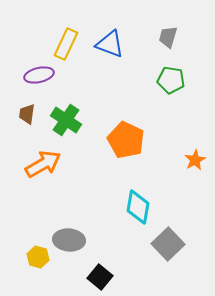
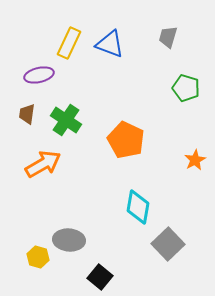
yellow rectangle: moved 3 px right, 1 px up
green pentagon: moved 15 px right, 8 px down; rotated 8 degrees clockwise
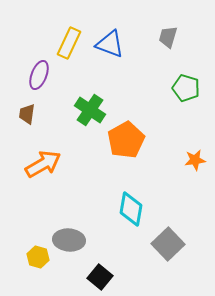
purple ellipse: rotated 56 degrees counterclockwise
green cross: moved 24 px right, 10 px up
orange pentagon: rotated 18 degrees clockwise
orange star: rotated 20 degrees clockwise
cyan diamond: moved 7 px left, 2 px down
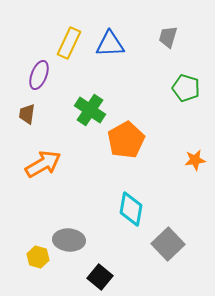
blue triangle: rotated 24 degrees counterclockwise
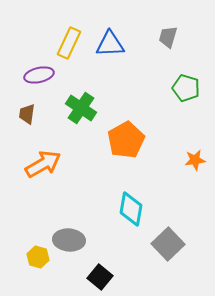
purple ellipse: rotated 56 degrees clockwise
green cross: moved 9 px left, 2 px up
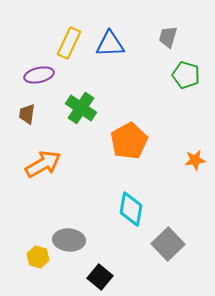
green pentagon: moved 13 px up
orange pentagon: moved 3 px right, 1 px down
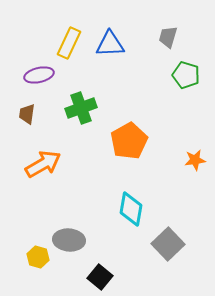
green cross: rotated 36 degrees clockwise
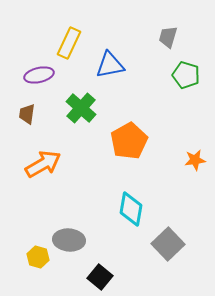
blue triangle: moved 21 px down; rotated 8 degrees counterclockwise
green cross: rotated 28 degrees counterclockwise
